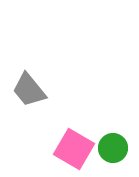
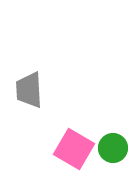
gray trapezoid: rotated 36 degrees clockwise
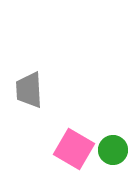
green circle: moved 2 px down
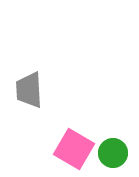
green circle: moved 3 px down
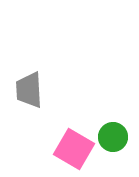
green circle: moved 16 px up
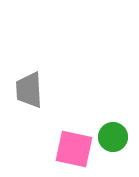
pink square: rotated 18 degrees counterclockwise
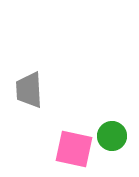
green circle: moved 1 px left, 1 px up
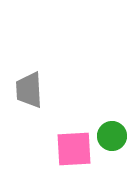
pink square: rotated 15 degrees counterclockwise
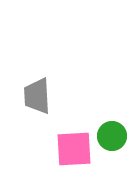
gray trapezoid: moved 8 px right, 6 px down
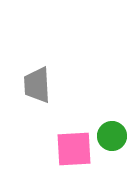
gray trapezoid: moved 11 px up
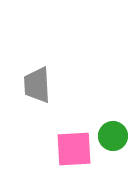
green circle: moved 1 px right
